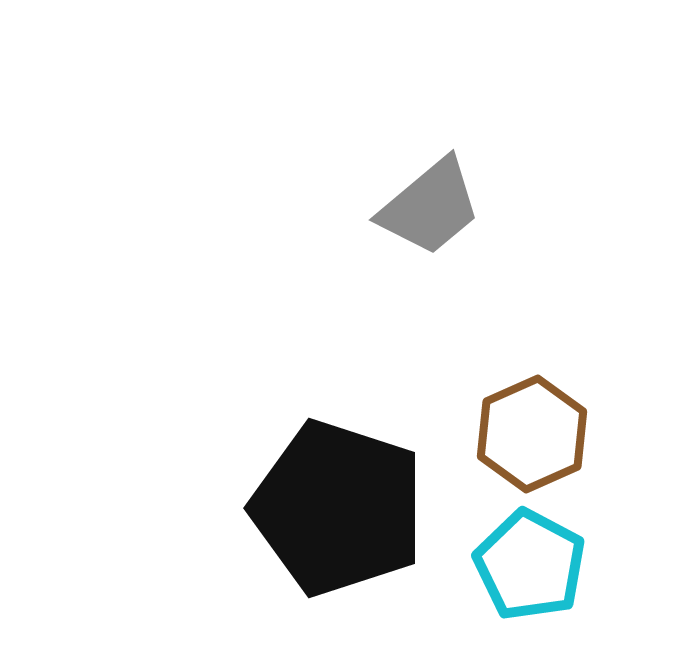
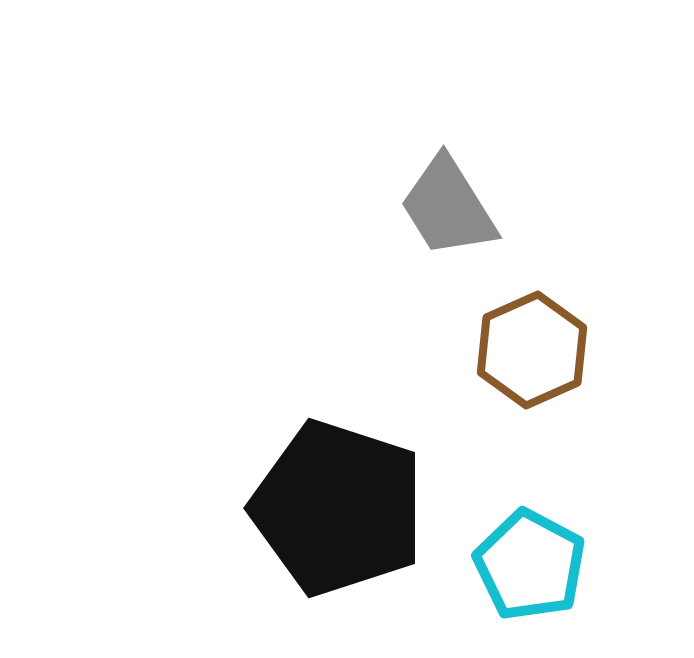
gray trapezoid: moved 18 px right; rotated 98 degrees clockwise
brown hexagon: moved 84 px up
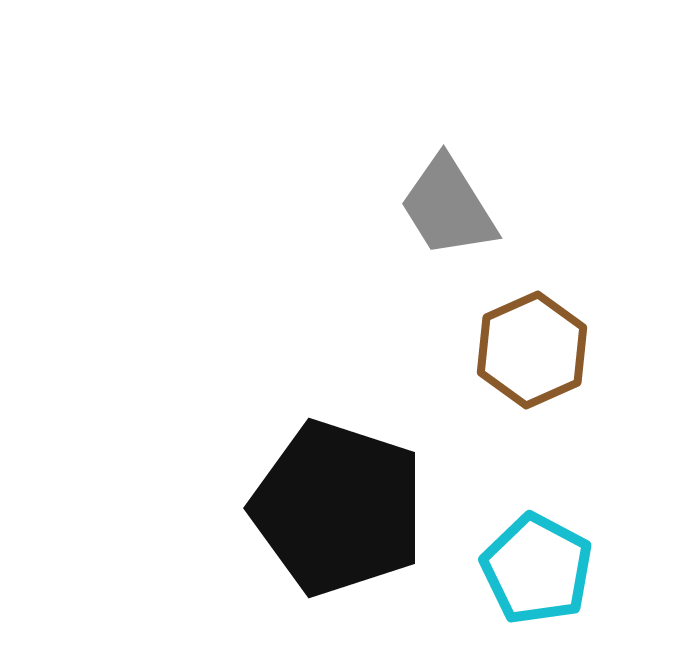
cyan pentagon: moved 7 px right, 4 px down
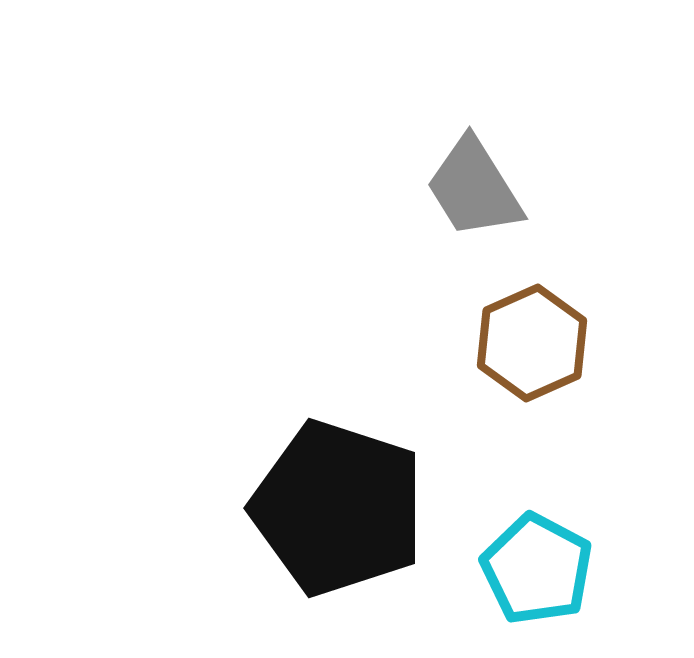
gray trapezoid: moved 26 px right, 19 px up
brown hexagon: moved 7 px up
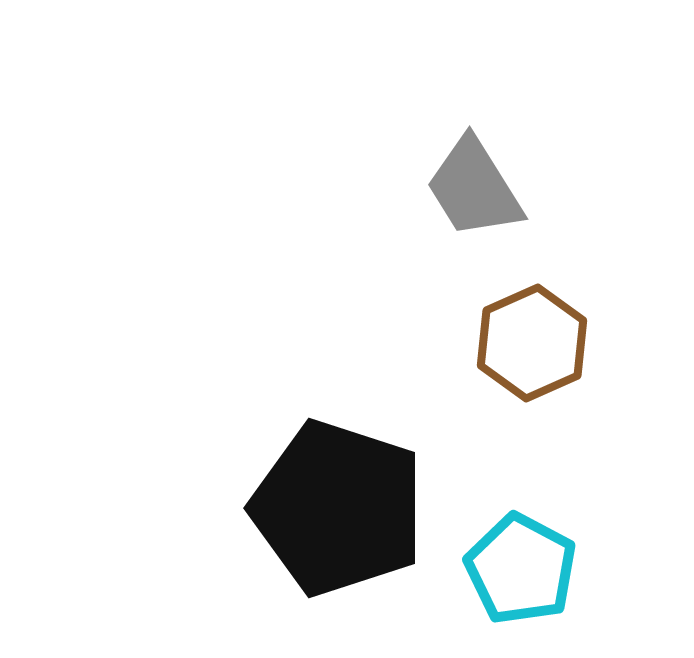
cyan pentagon: moved 16 px left
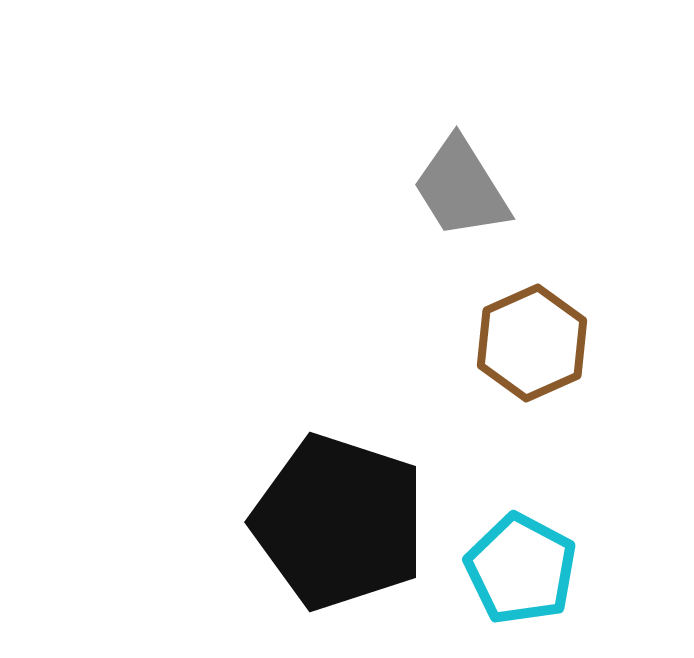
gray trapezoid: moved 13 px left
black pentagon: moved 1 px right, 14 px down
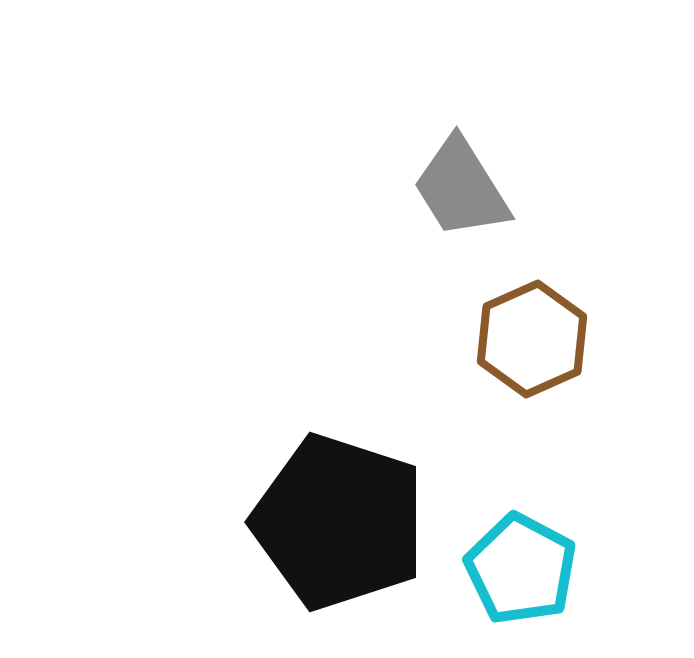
brown hexagon: moved 4 px up
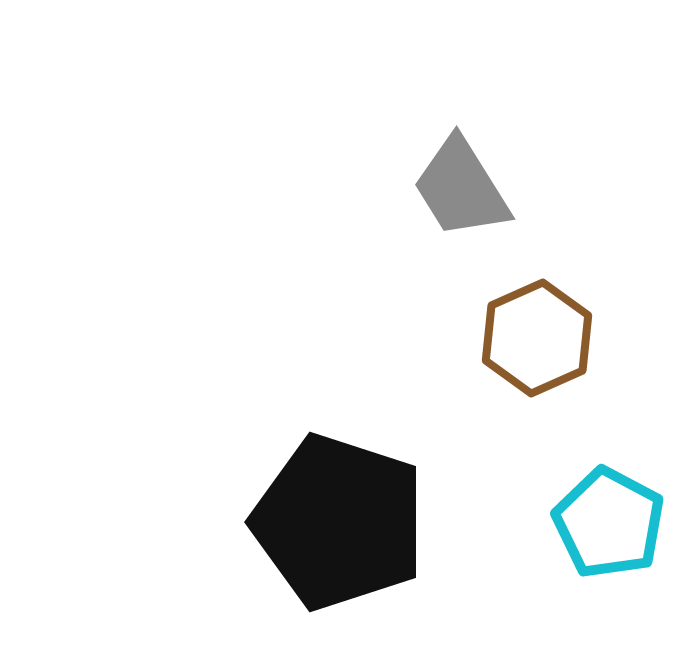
brown hexagon: moved 5 px right, 1 px up
cyan pentagon: moved 88 px right, 46 px up
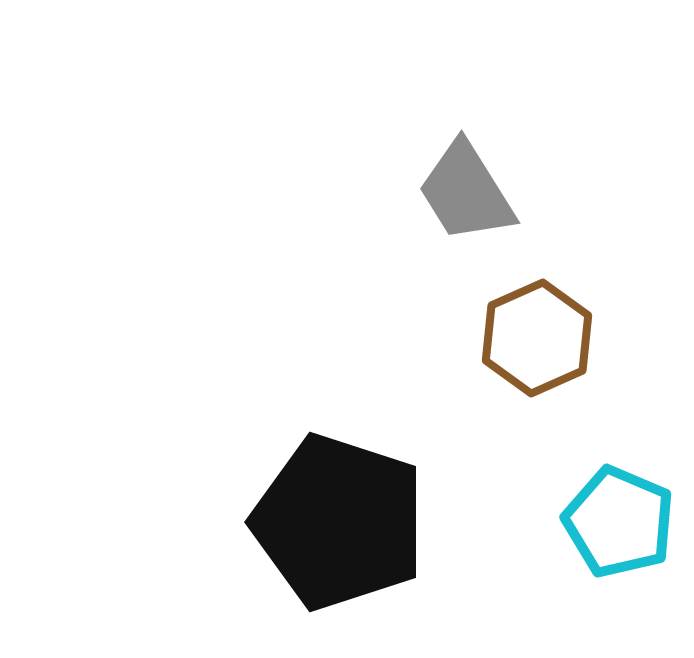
gray trapezoid: moved 5 px right, 4 px down
cyan pentagon: moved 10 px right, 1 px up; rotated 5 degrees counterclockwise
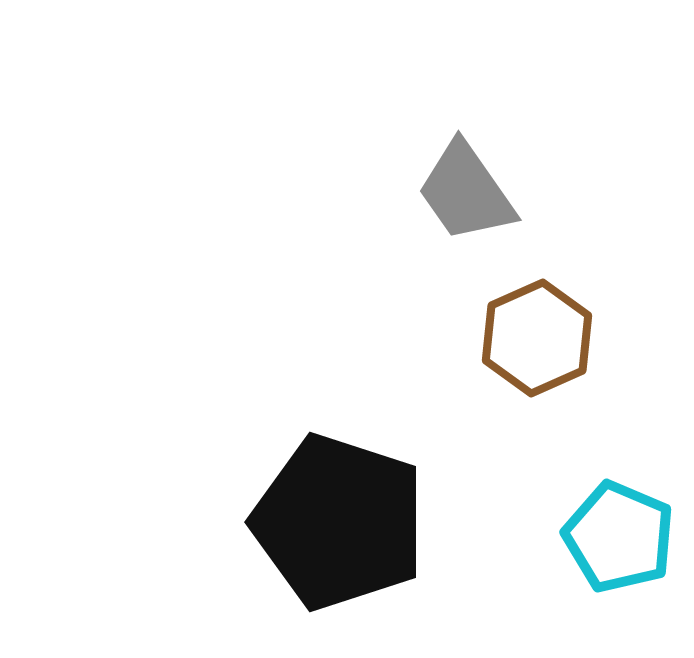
gray trapezoid: rotated 3 degrees counterclockwise
cyan pentagon: moved 15 px down
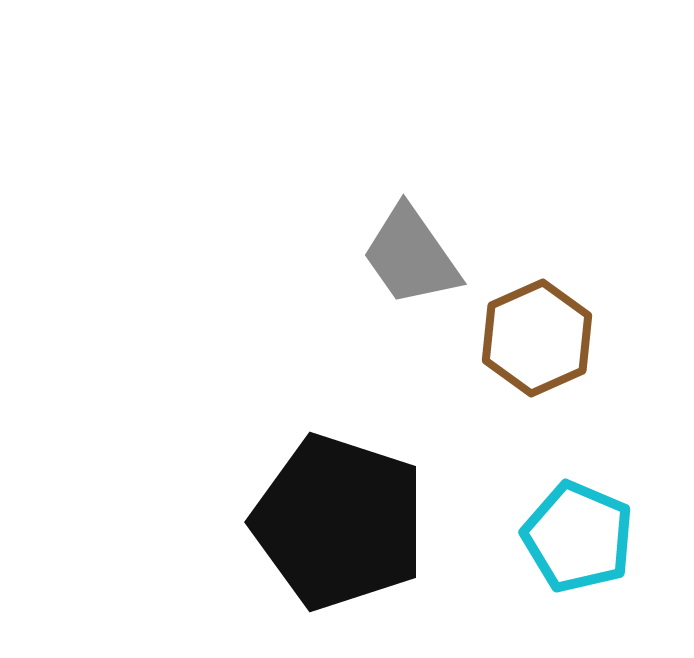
gray trapezoid: moved 55 px left, 64 px down
cyan pentagon: moved 41 px left
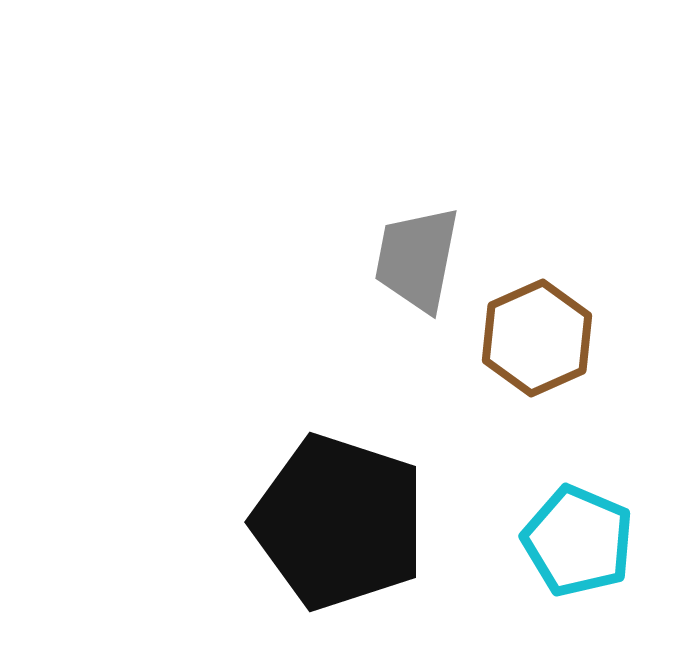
gray trapezoid: moved 6 px right, 3 px down; rotated 46 degrees clockwise
cyan pentagon: moved 4 px down
